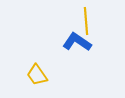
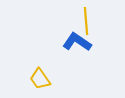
yellow trapezoid: moved 3 px right, 4 px down
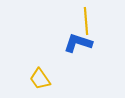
blue L-shape: moved 1 px right, 1 px down; rotated 16 degrees counterclockwise
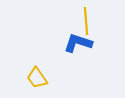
yellow trapezoid: moved 3 px left, 1 px up
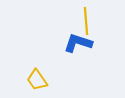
yellow trapezoid: moved 2 px down
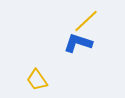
yellow line: rotated 52 degrees clockwise
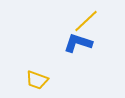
yellow trapezoid: rotated 35 degrees counterclockwise
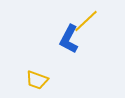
blue L-shape: moved 9 px left, 4 px up; rotated 80 degrees counterclockwise
